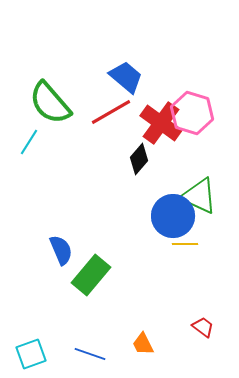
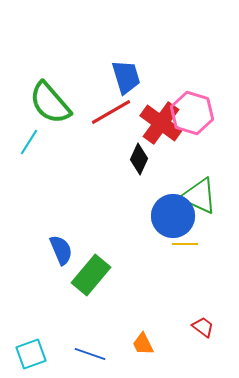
blue trapezoid: rotated 33 degrees clockwise
black diamond: rotated 16 degrees counterclockwise
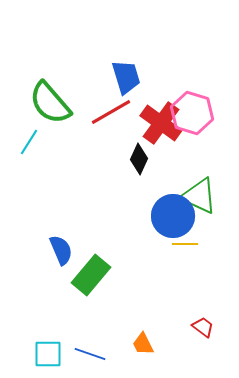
cyan square: moved 17 px right; rotated 20 degrees clockwise
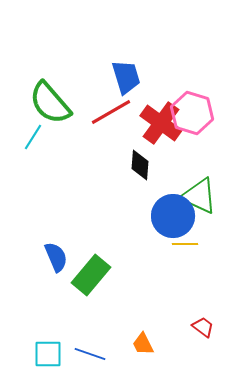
cyan line: moved 4 px right, 5 px up
black diamond: moved 1 px right, 6 px down; rotated 20 degrees counterclockwise
blue semicircle: moved 5 px left, 7 px down
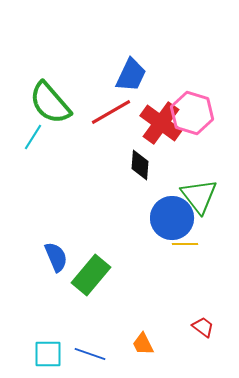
blue trapezoid: moved 5 px right, 2 px up; rotated 42 degrees clockwise
green triangle: rotated 27 degrees clockwise
blue circle: moved 1 px left, 2 px down
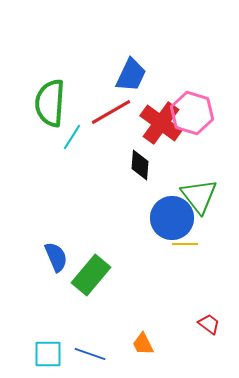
green semicircle: rotated 45 degrees clockwise
cyan line: moved 39 px right
red trapezoid: moved 6 px right, 3 px up
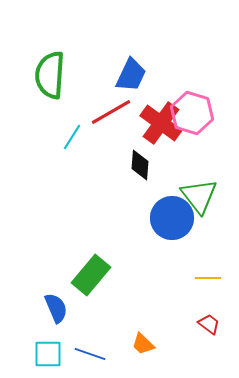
green semicircle: moved 28 px up
yellow line: moved 23 px right, 34 px down
blue semicircle: moved 51 px down
orange trapezoid: rotated 20 degrees counterclockwise
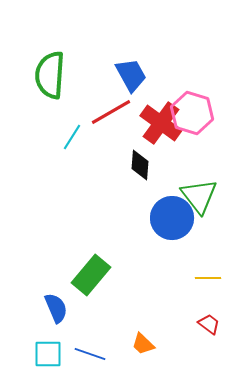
blue trapezoid: rotated 54 degrees counterclockwise
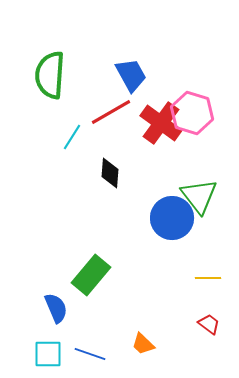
black diamond: moved 30 px left, 8 px down
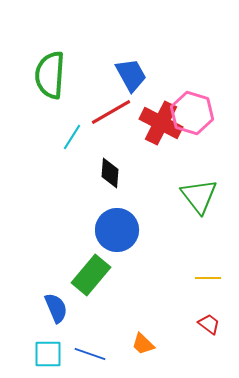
red cross: rotated 9 degrees counterclockwise
blue circle: moved 55 px left, 12 px down
